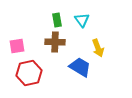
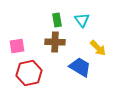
yellow arrow: rotated 24 degrees counterclockwise
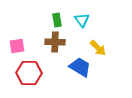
red hexagon: rotated 15 degrees clockwise
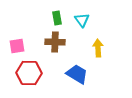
green rectangle: moved 2 px up
yellow arrow: rotated 138 degrees counterclockwise
blue trapezoid: moved 3 px left, 7 px down
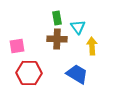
cyan triangle: moved 4 px left, 7 px down
brown cross: moved 2 px right, 3 px up
yellow arrow: moved 6 px left, 2 px up
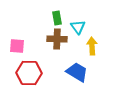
pink square: rotated 14 degrees clockwise
blue trapezoid: moved 2 px up
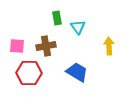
brown cross: moved 11 px left, 7 px down; rotated 12 degrees counterclockwise
yellow arrow: moved 17 px right
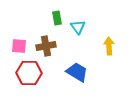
pink square: moved 2 px right
